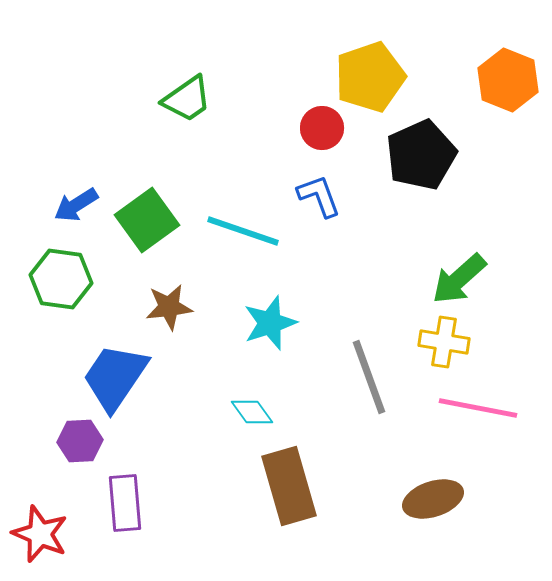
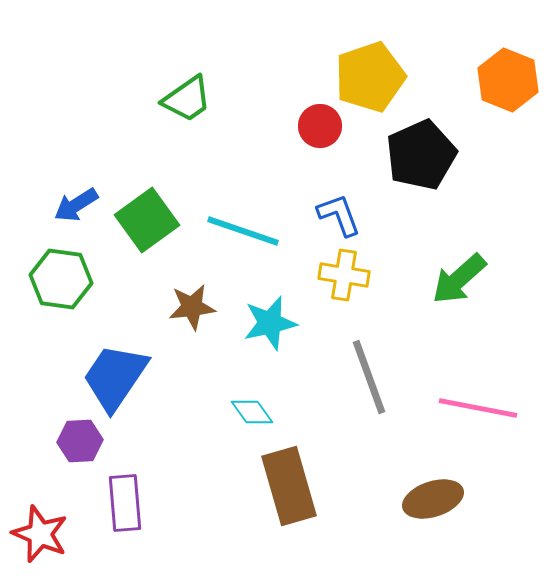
red circle: moved 2 px left, 2 px up
blue L-shape: moved 20 px right, 19 px down
brown star: moved 23 px right
cyan star: rotated 6 degrees clockwise
yellow cross: moved 100 px left, 67 px up
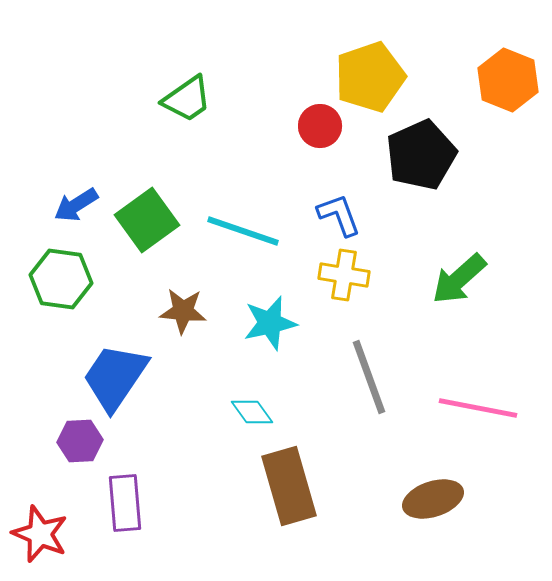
brown star: moved 9 px left, 4 px down; rotated 12 degrees clockwise
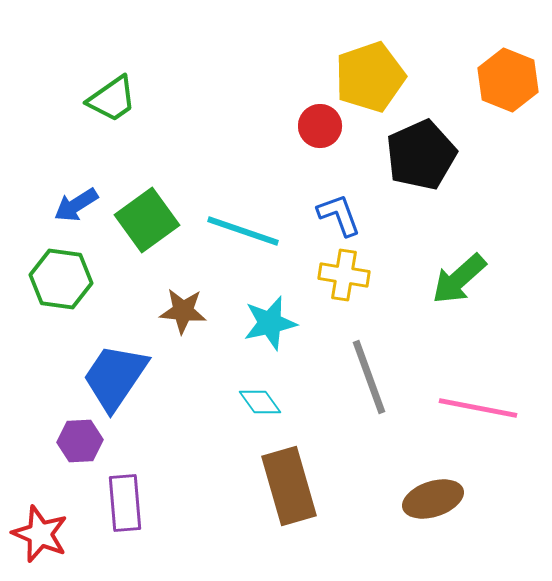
green trapezoid: moved 75 px left
cyan diamond: moved 8 px right, 10 px up
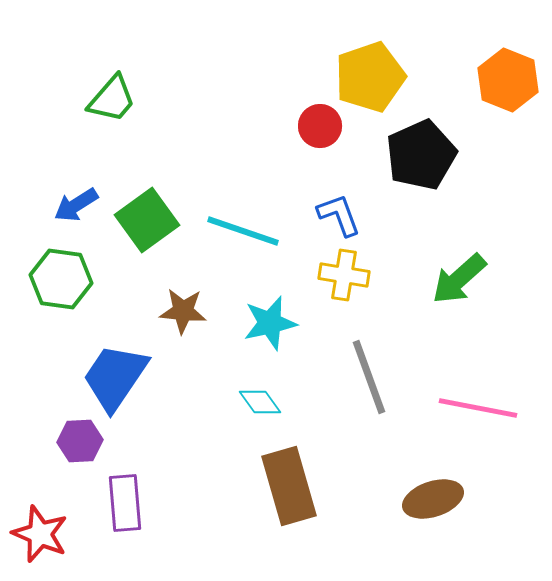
green trapezoid: rotated 14 degrees counterclockwise
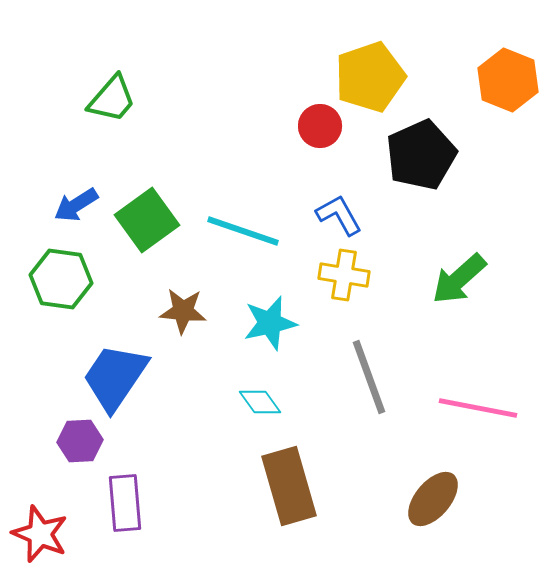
blue L-shape: rotated 9 degrees counterclockwise
brown ellipse: rotated 32 degrees counterclockwise
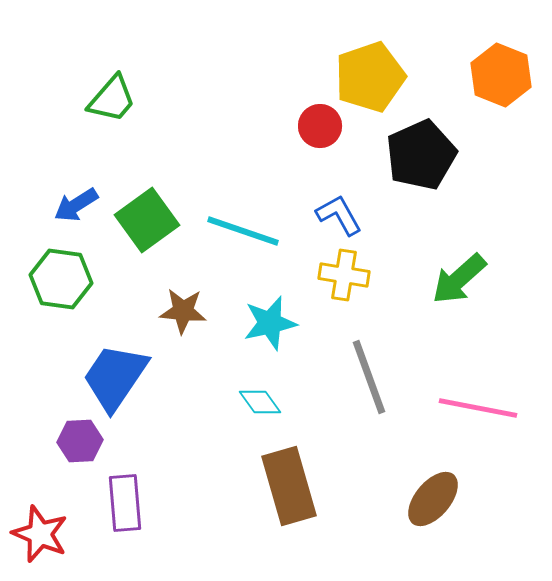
orange hexagon: moved 7 px left, 5 px up
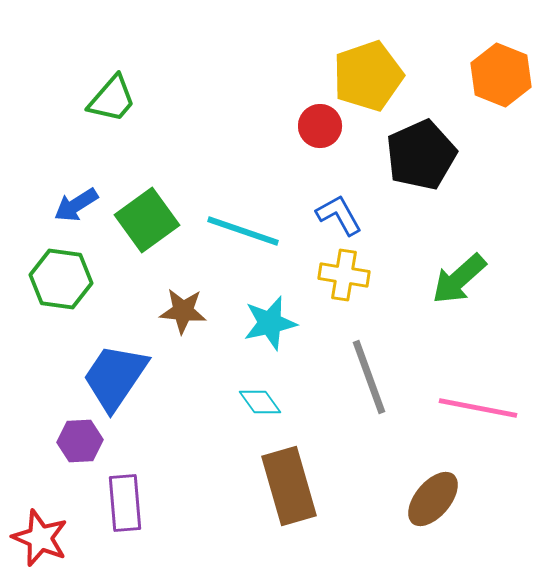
yellow pentagon: moved 2 px left, 1 px up
red star: moved 4 px down
